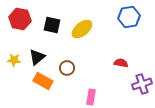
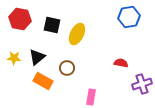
yellow ellipse: moved 5 px left, 5 px down; rotated 25 degrees counterclockwise
yellow star: moved 2 px up
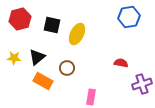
red hexagon: rotated 25 degrees counterclockwise
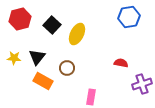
black square: rotated 30 degrees clockwise
black triangle: rotated 12 degrees counterclockwise
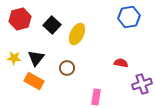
black triangle: moved 1 px left, 1 px down
orange rectangle: moved 9 px left
pink rectangle: moved 5 px right
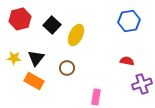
blue hexagon: moved 4 px down
yellow ellipse: moved 1 px left, 1 px down
red semicircle: moved 6 px right, 2 px up
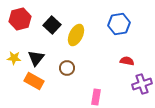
blue hexagon: moved 10 px left, 3 px down
